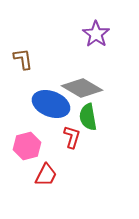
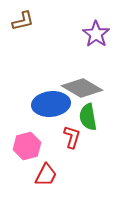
brown L-shape: moved 38 px up; rotated 85 degrees clockwise
blue ellipse: rotated 27 degrees counterclockwise
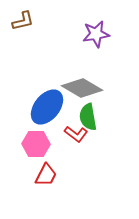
purple star: rotated 28 degrees clockwise
blue ellipse: moved 4 px left, 3 px down; rotated 45 degrees counterclockwise
red L-shape: moved 4 px right, 3 px up; rotated 110 degrees clockwise
pink hexagon: moved 9 px right, 2 px up; rotated 16 degrees clockwise
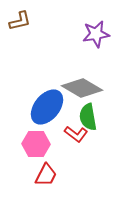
brown L-shape: moved 3 px left
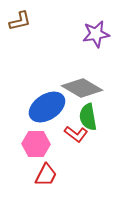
blue ellipse: rotated 18 degrees clockwise
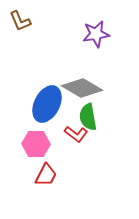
brown L-shape: rotated 80 degrees clockwise
blue ellipse: moved 3 px up; rotated 30 degrees counterclockwise
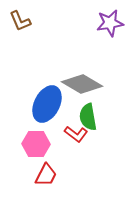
purple star: moved 14 px right, 11 px up
gray diamond: moved 4 px up
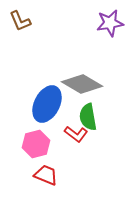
pink hexagon: rotated 16 degrees counterclockwise
red trapezoid: rotated 95 degrees counterclockwise
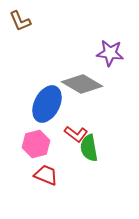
purple star: moved 30 px down; rotated 16 degrees clockwise
green semicircle: moved 1 px right, 31 px down
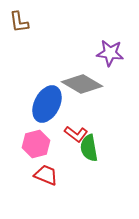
brown L-shape: moved 1 px left, 1 px down; rotated 15 degrees clockwise
